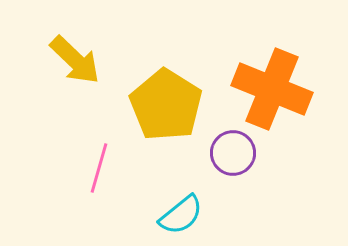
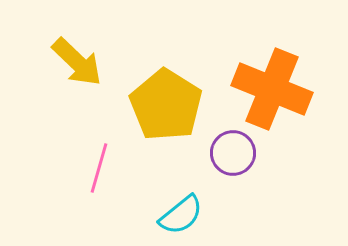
yellow arrow: moved 2 px right, 2 px down
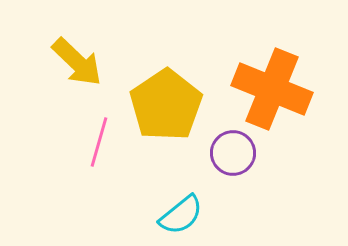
yellow pentagon: rotated 6 degrees clockwise
pink line: moved 26 px up
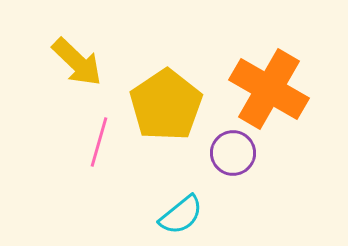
orange cross: moved 3 px left; rotated 8 degrees clockwise
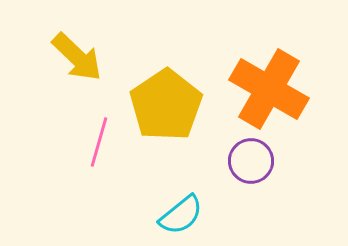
yellow arrow: moved 5 px up
purple circle: moved 18 px right, 8 px down
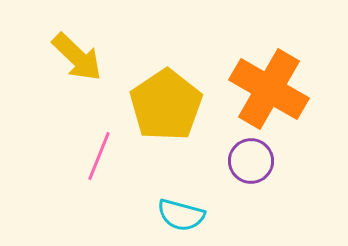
pink line: moved 14 px down; rotated 6 degrees clockwise
cyan semicircle: rotated 54 degrees clockwise
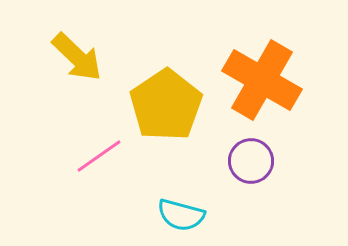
orange cross: moved 7 px left, 9 px up
pink line: rotated 33 degrees clockwise
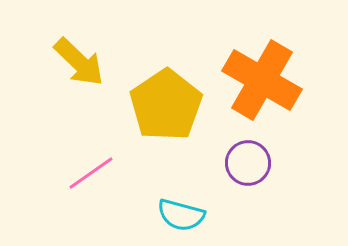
yellow arrow: moved 2 px right, 5 px down
pink line: moved 8 px left, 17 px down
purple circle: moved 3 px left, 2 px down
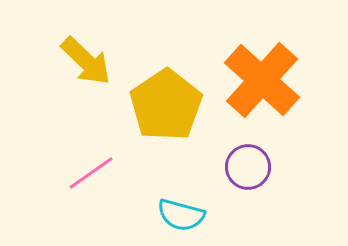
yellow arrow: moved 7 px right, 1 px up
orange cross: rotated 12 degrees clockwise
purple circle: moved 4 px down
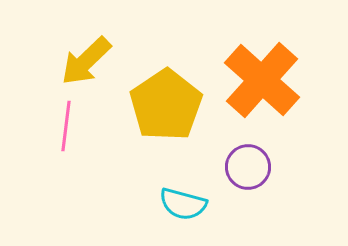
yellow arrow: rotated 92 degrees clockwise
pink line: moved 25 px left, 47 px up; rotated 48 degrees counterclockwise
cyan semicircle: moved 2 px right, 11 px up
